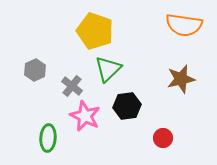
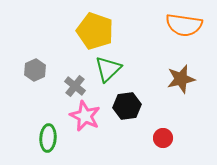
gray cross: moved 3 px right
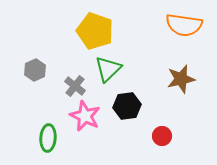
red circle: moved 1 px left, 2 px up
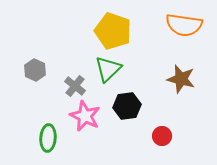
yellow pentagon: moved 18 px right
gray hexagon: rotated 10 degrees counterclockwise
brown star: rotated 28 degrees clockwise
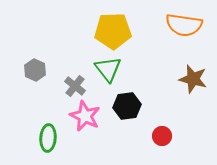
yellow pentagon: rotated 21 degrees counterclockwise
green triangle: rotated 24 degrees counterclockwise
brown star: moved 12 px right
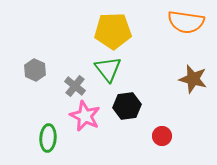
orange semicircle: moved 2 px right, 3 px up
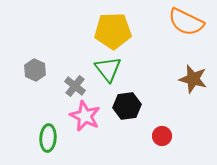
orange semicircle: rotated 18 degrees clockwise
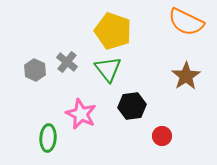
yellow pentagon: rotated 21 degrees clockwise
brown star: moved 7 px left, 3 px up; rotated 24 degrees clockwise
gray cross: moved 8 px left, 24 px up
black hexagon: moved 5 px right
pink star: moved 4 px left, 2 px up
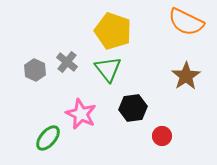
black hexagon: moved 1 px right, 2 px down
green ellipse: rotated 36 degrees clockwise
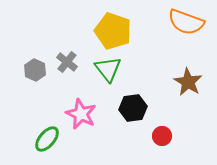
orange semicircle: rotated 6 degrees counterclockwise
brown star: moved 2 px right, 6 px down; rotated 8 degrees counterclockwise
green ellipse: moved 1 px left, 1 px down
